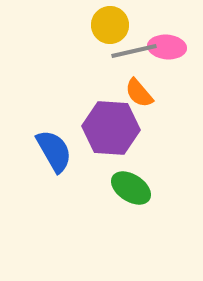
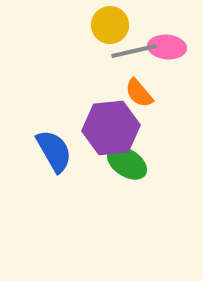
purple hexagon: rotated 10 degrees counterclockwise
green ellipse: moved 4 px left, 25 px up
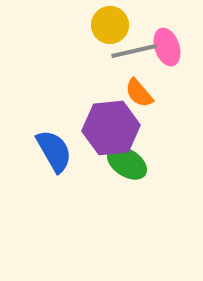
pink ellipse: rotated 66 degrees clockwise
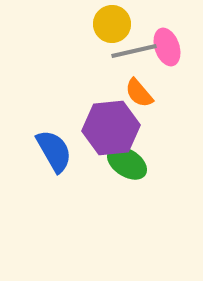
yellow circle: moved 2 px right, 1 px up
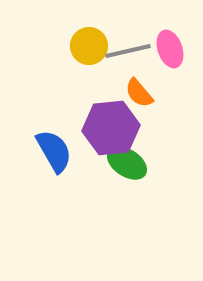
yellow circle: moved 23 px left, 22 px down
pink ellipse: moved 3 px right, 2 px down
gray line: moved 6 px left
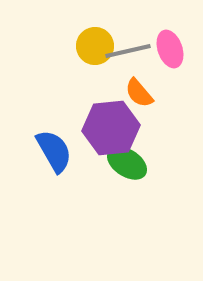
yellow circle: moved 6 px right
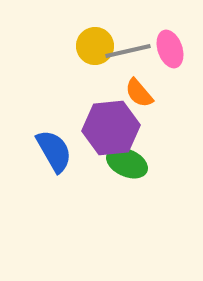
green ellipse: rotated 9 degrees counterclockwise
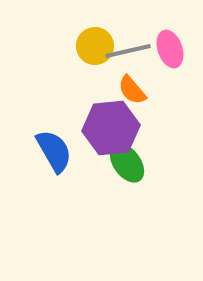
orange semicircle: moved 7 px left, 3 px up
green ellipse: rotated 30 degrees clockwise
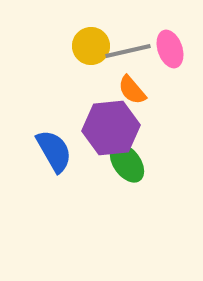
yellow circle: moved 4 px left
